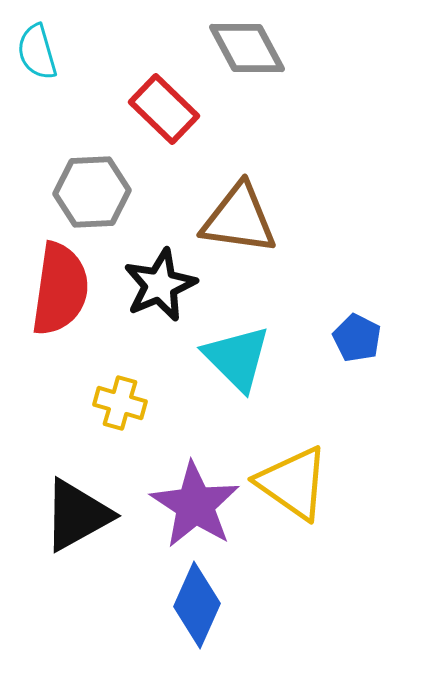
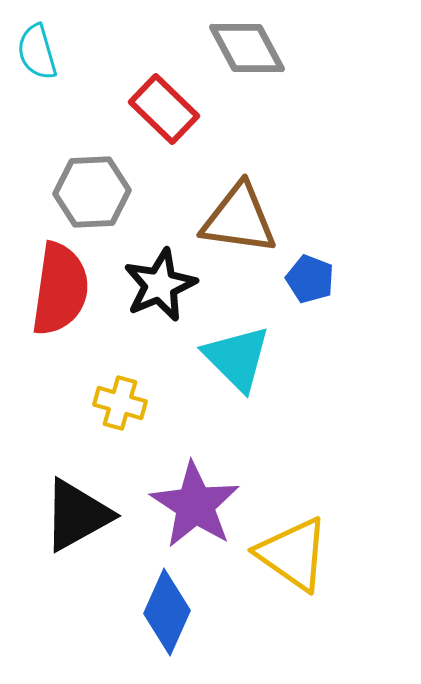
blue pentagon: moved 47 px left, 59 px up; rotated 6 degrees counterclockwise
yellow triangle: moved 71 px down
blue diamond: moved 30 px left, 7 px down
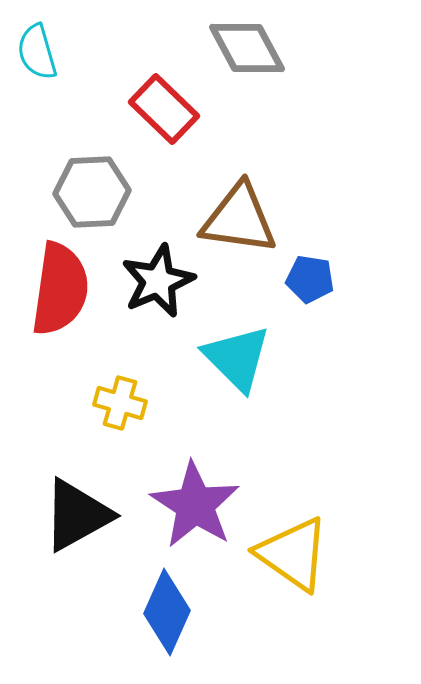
blue pentagon: rotated 12 degrees counterclockwise
black star: moved 2 px left, 4 px up
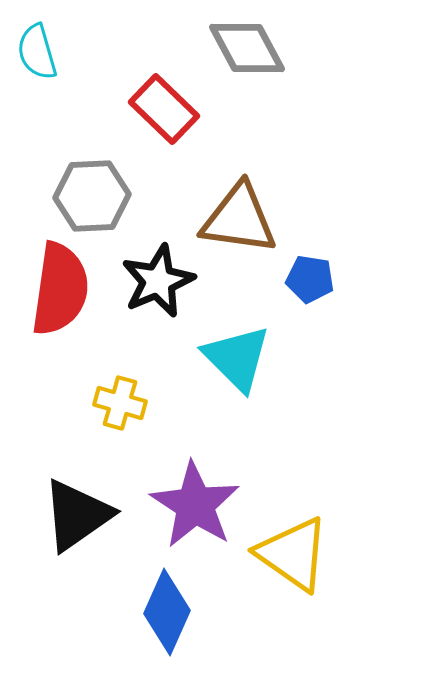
gray hexagon: moved 4 px down
black triangle: rotated 6 degrees counterclockwise
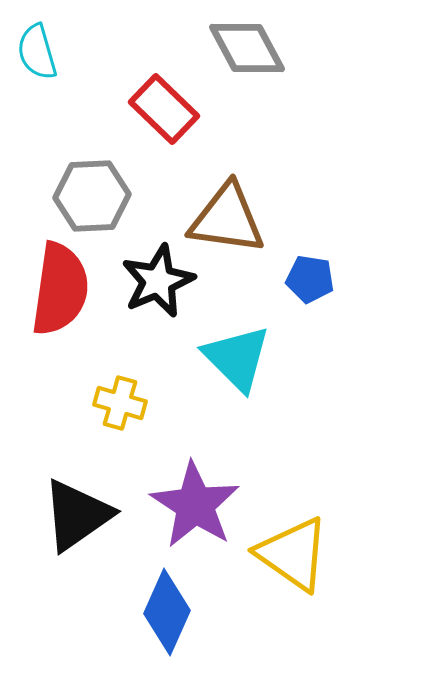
brown triangle: moved 12 px left
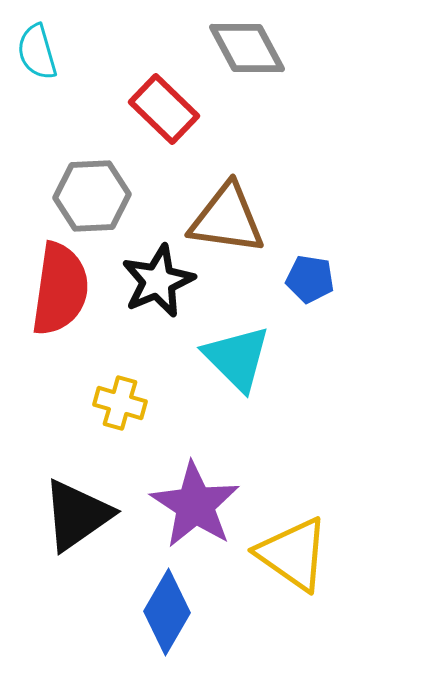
blue diamond: rotated 6 degrees clockwise
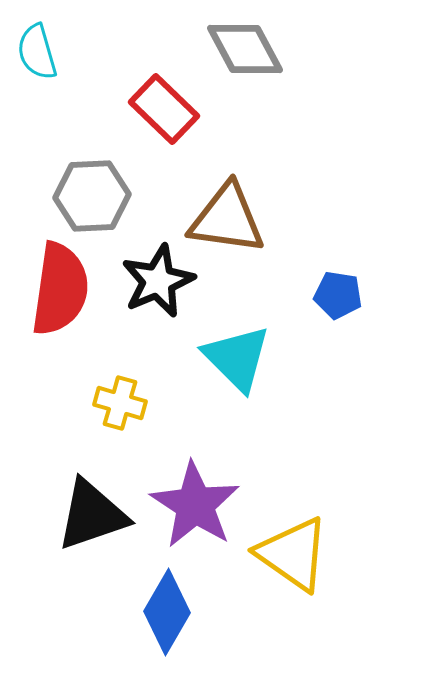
gray diamond: moved 2 px left, 1 px down
blue pentagon: moved 28 px right, 16 px down
black triangle: moved 15 px right; rotated 16 degrees clockwise
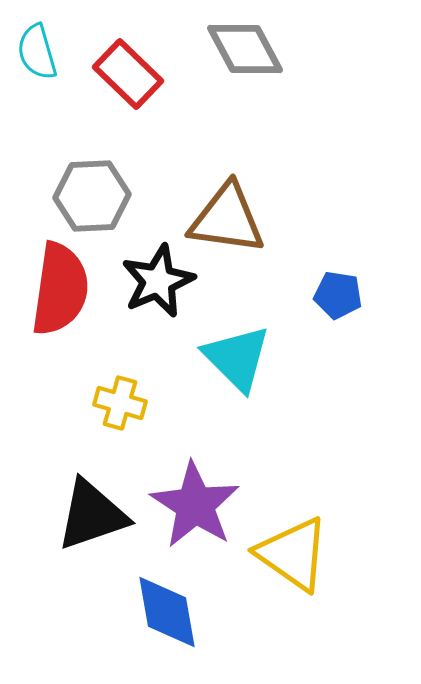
red rectangle: moved 36 px left, 35 px up
blue diamond: rotated 40 degrees counterclockwise
